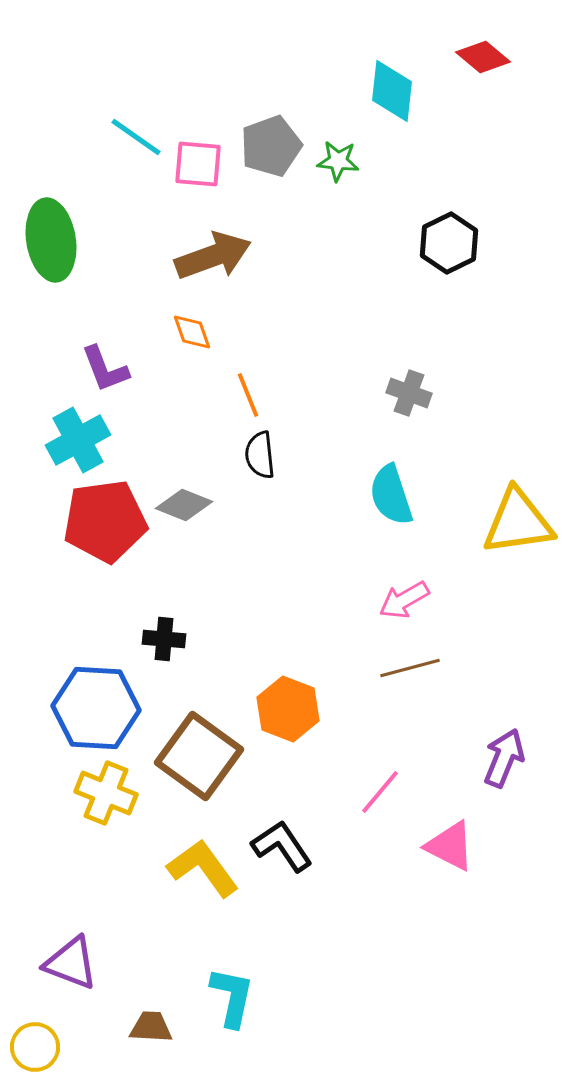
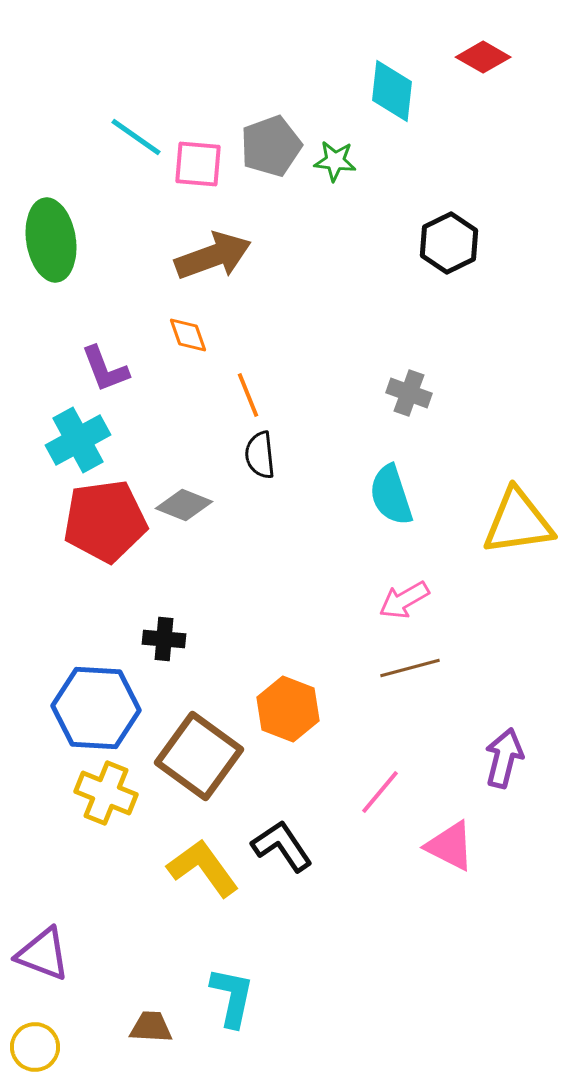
red diamond: rotated 10 degrees counterclockwise
green star: moved 3 px left
orange diamond: moved 4 px left, 3 px down
purple arrow: rotated 8 degrees counterclockwise
purple triangle: moved 28 px left, 9 px up
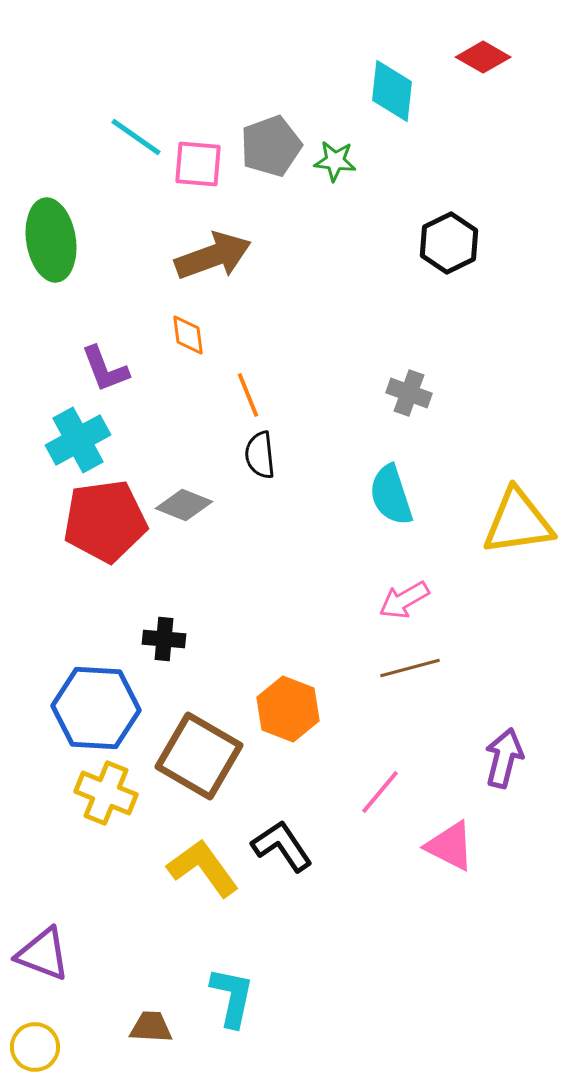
orange diamond: rotated 12 degrees clockwise
brown square: rotated 6 degrees counterclockwise
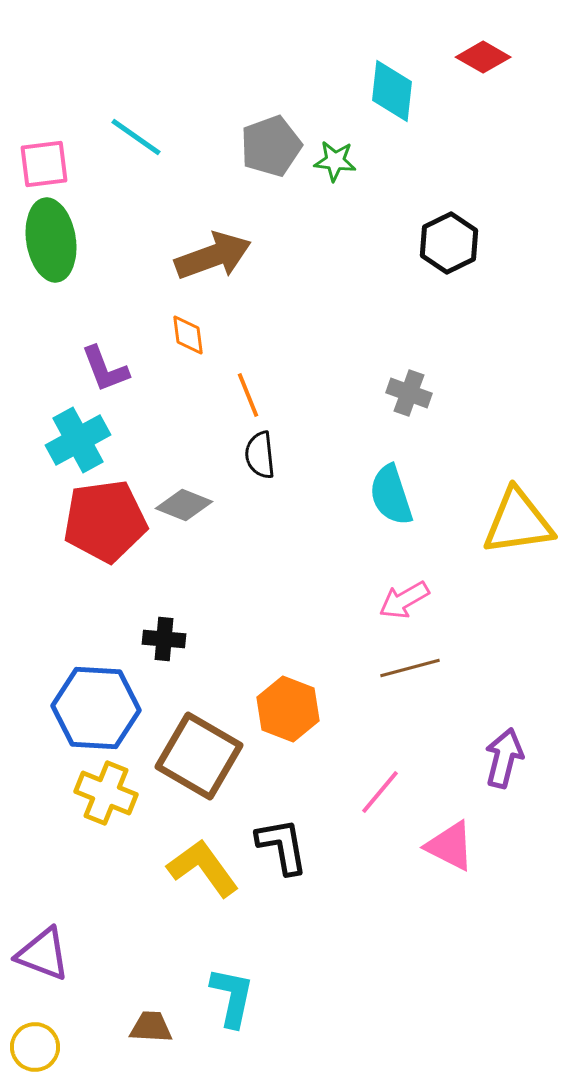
pink square: moved 154 px left; rotated 12 degrees counterclockwise
black L-shape: rotated 24 degrees clockwise
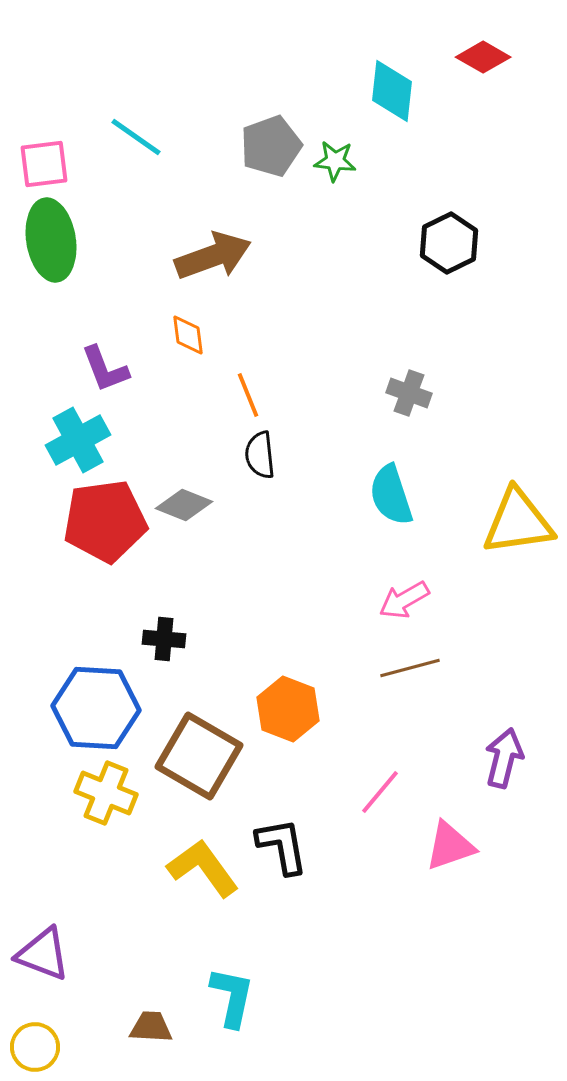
pink triangle: rotated 46 degrees counterclockwise
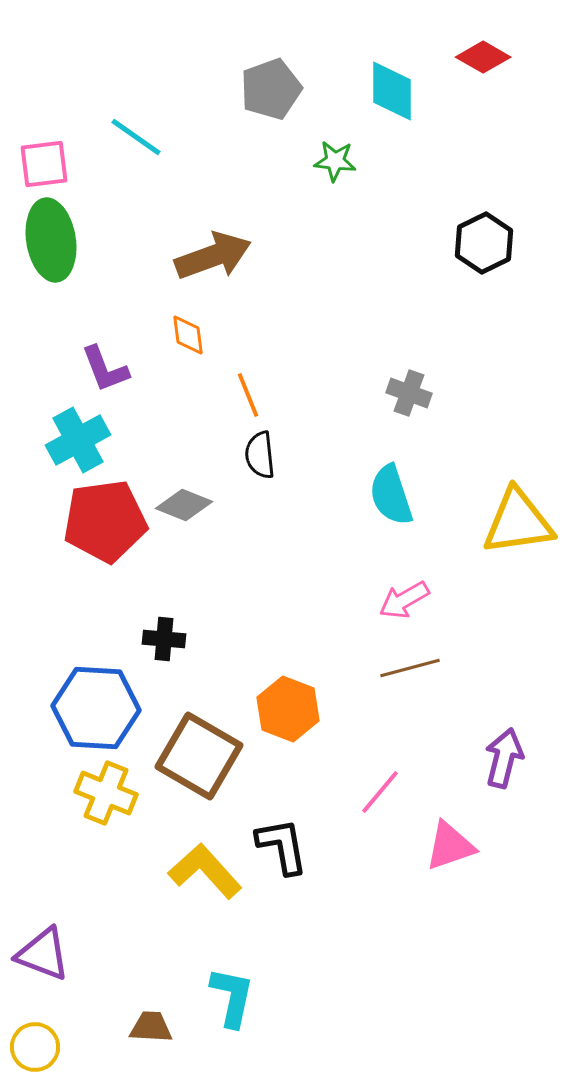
cyan diamond: rotated 6 degrees counterclockwise
gray pentagon: moved 57 px up
black hexagon: moved 35 px right
yellow L-shape: moved 2 px right, 3 px down; rotated 6 degrees counterclockwise
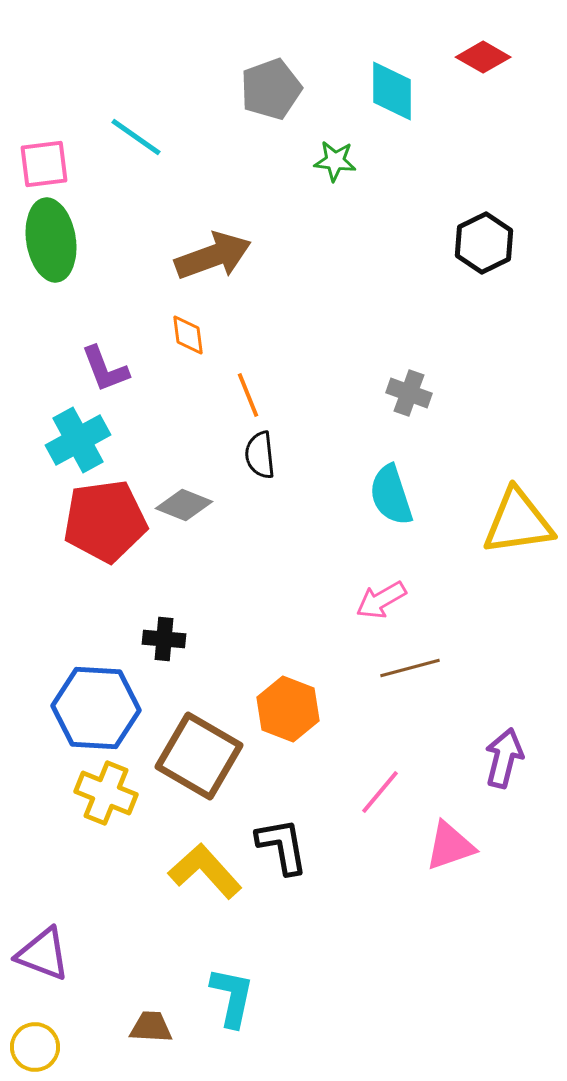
pink arrow: moved 23 px left
